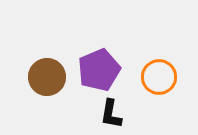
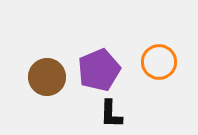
orange circle: moved 15 px up
black L-shape: rotated 8 degrees counterclockwise
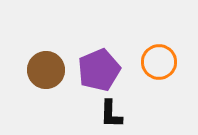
brown circle: moved 1 px left, 7 px up
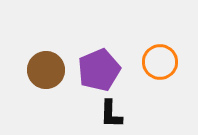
orange circle: moved 1 px right
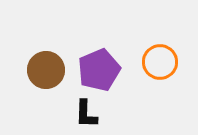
black L-shape: moved 25 px left
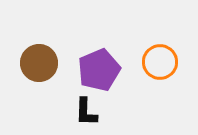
brown circle: moved 7 px left, 7 px up
black L-shape: moved 2 px up
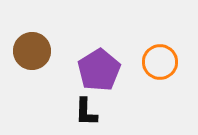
brown circle: moved 7 px left, 12 px up
purple pentagon: rotated 9 degrees counterclockwise
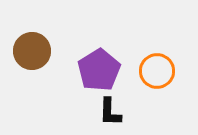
orange circle: moved 3 px left, 9 px down
black L-shape: moved 24 px right
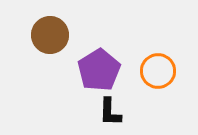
brown circle: moved 18 px right, 16 px up
orange circle: moved 1 px right
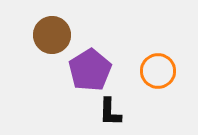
brown circle: moved 2 px right
purple pentagon: moved 9 px left
